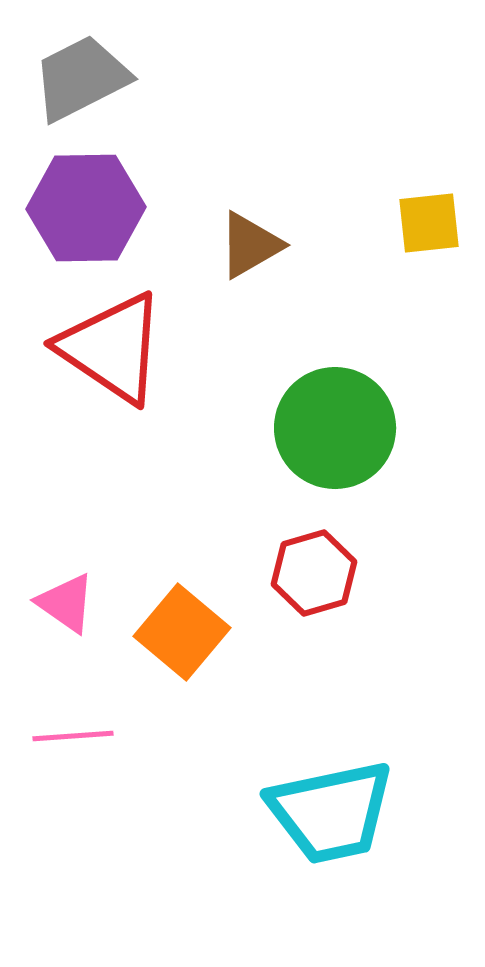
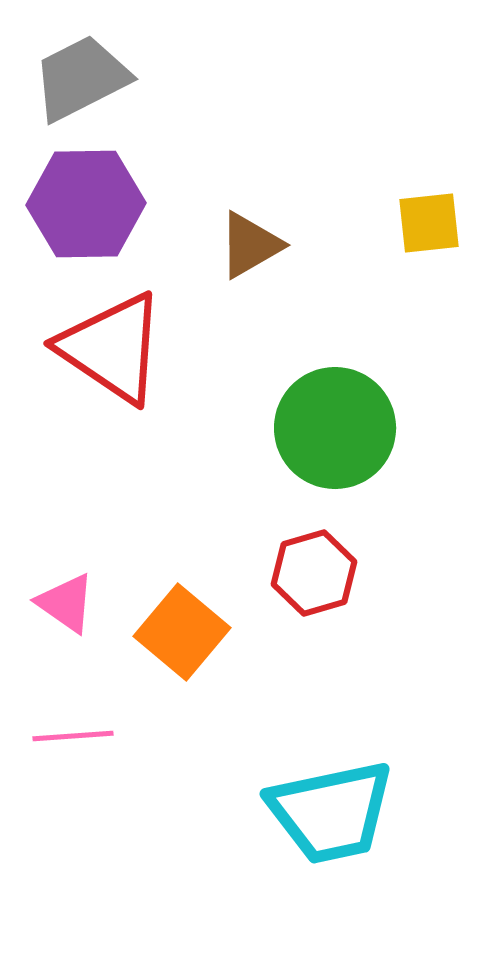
purple hexagon: moved 4 px up
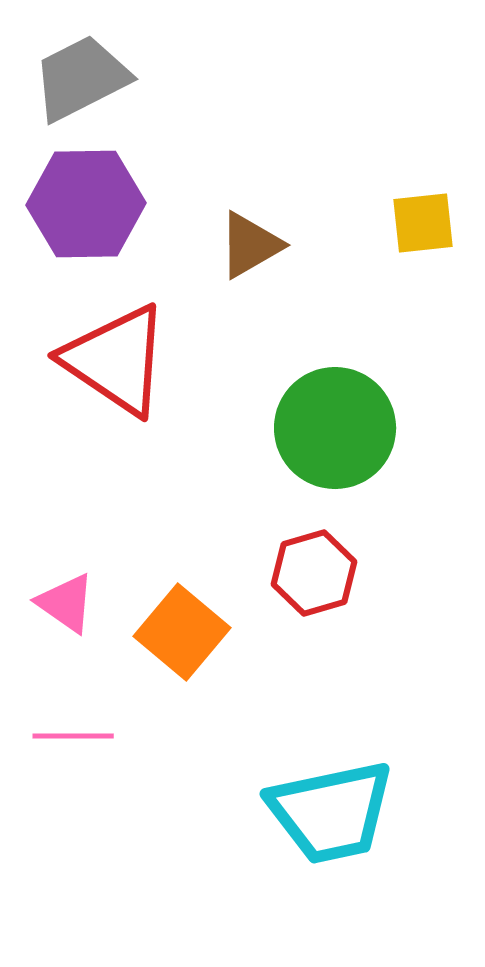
yellow square: moved 6 px left
red triangle: moved 4 px right, 12 px down
pink line: rotated 4 degrees clockwise
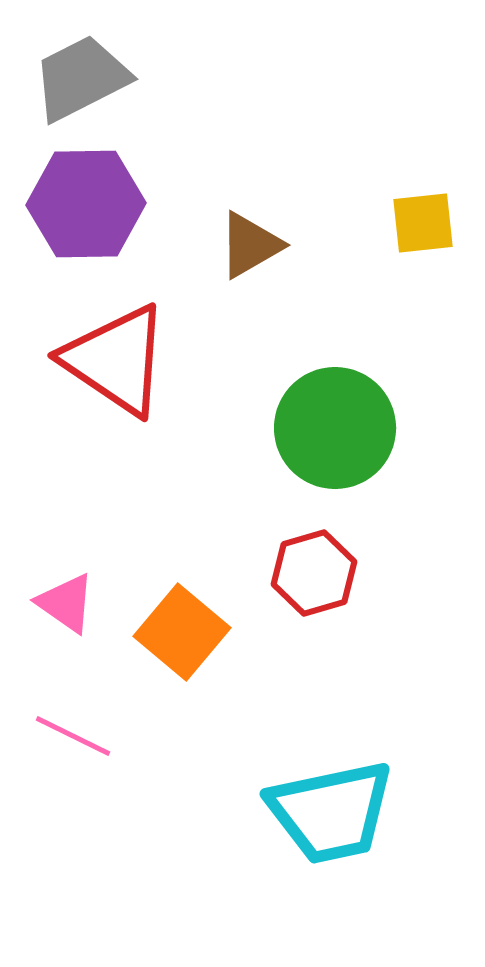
pink line: rotated 26 degrees clockwise
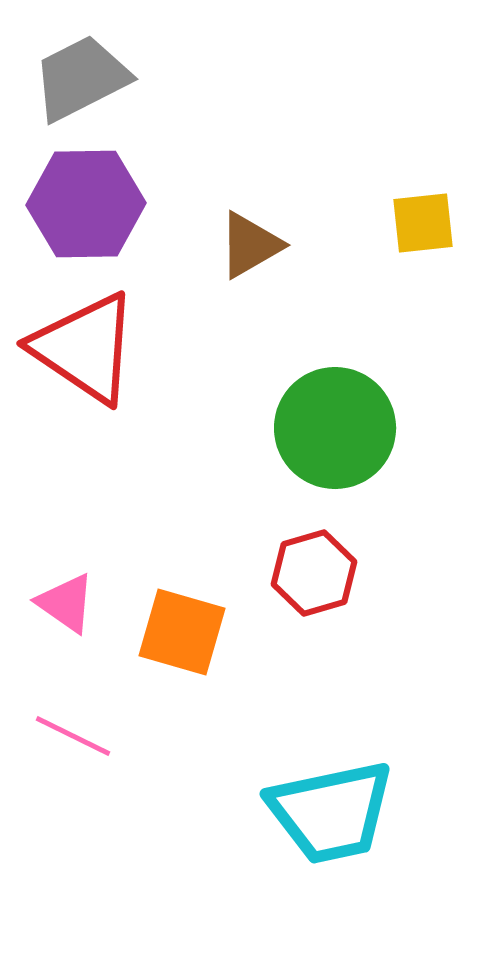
red triangle: moved 31 px left, 12 px up
orange square: rotated 24 degrees counterclockwise
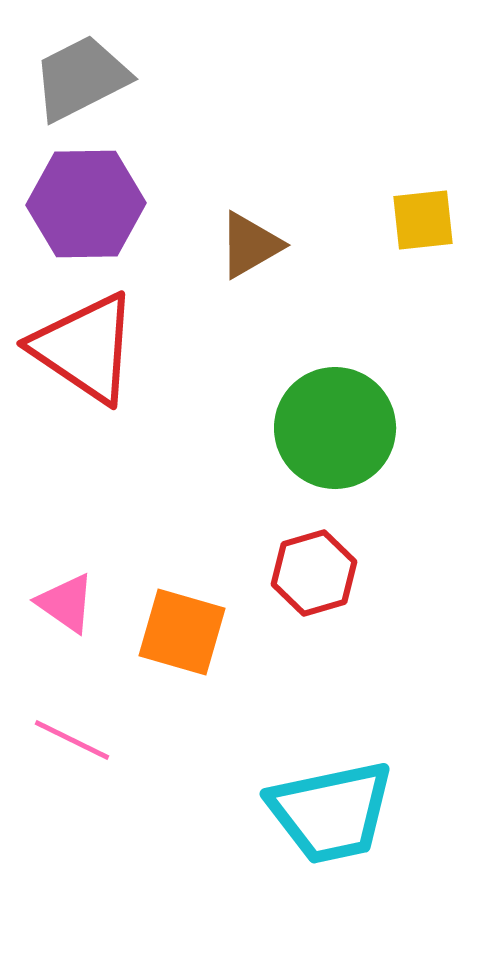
yellow square: moved 3 px up
pink line: moved 1 px left, 4 px down
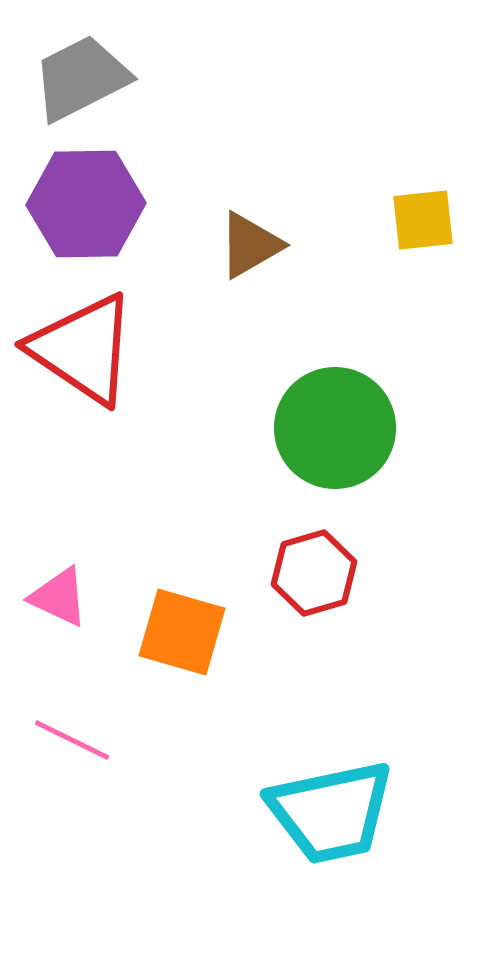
red triangle: moved 2 px left, 1 px down
pink triangle: moved 7 px left, 6 px up; rotated 10 degrees counterclockwise
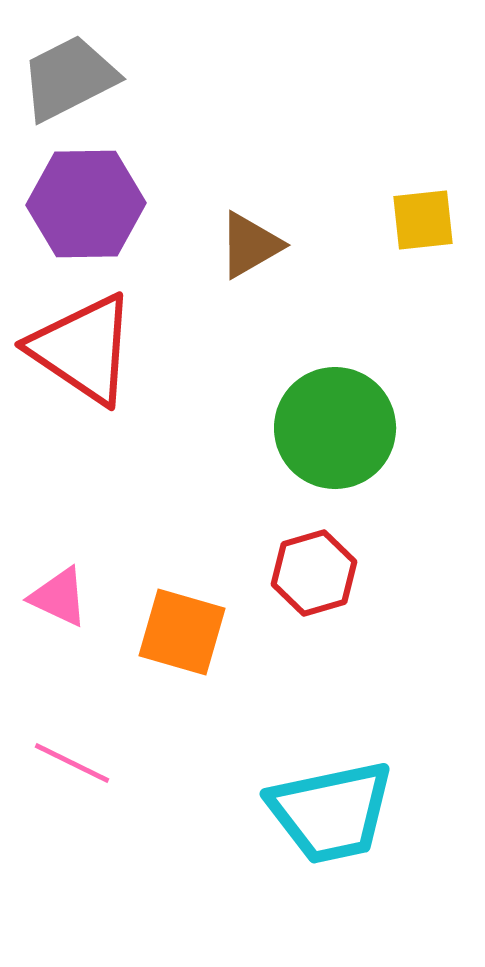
gray trapezoid: moved 12 px left
pink line: moved 23 px down
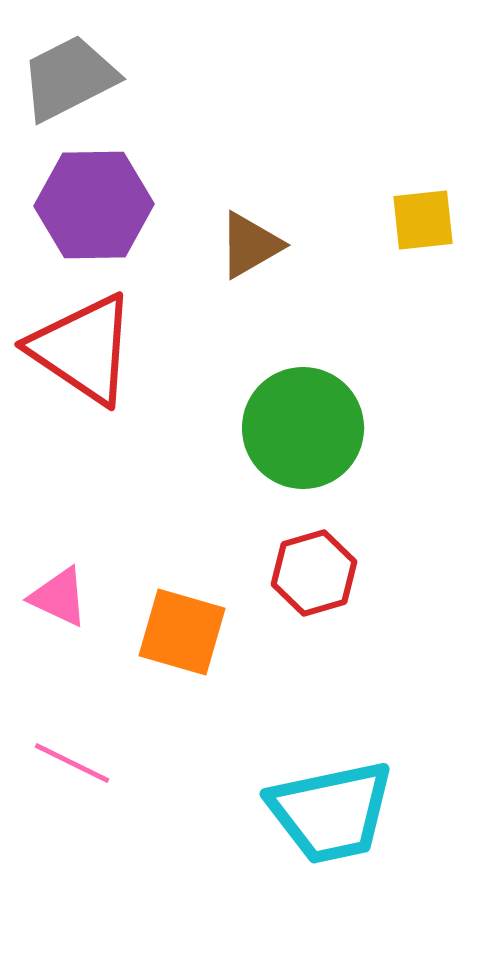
purple hexagon: moved 8 px right, 1 px down
green circle: moved 32 px left
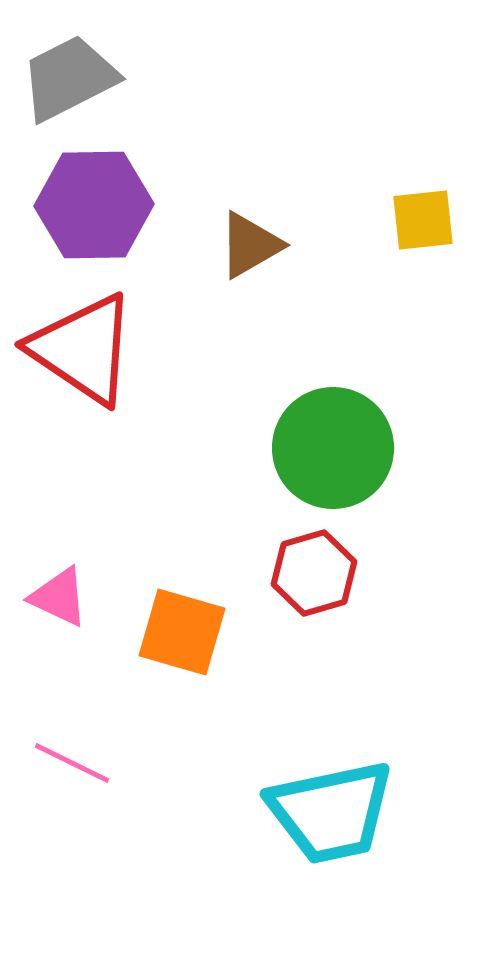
green circle: moved 30 px right, 20 px down
